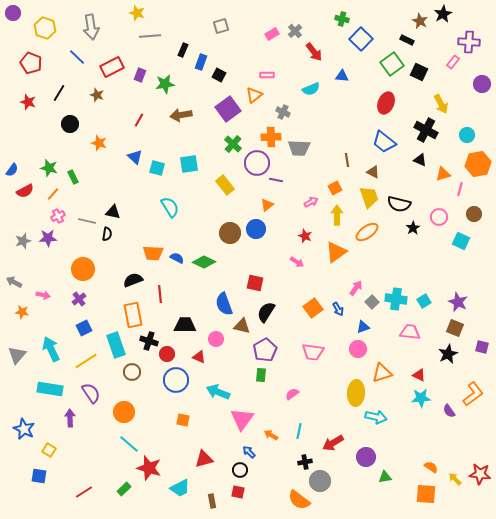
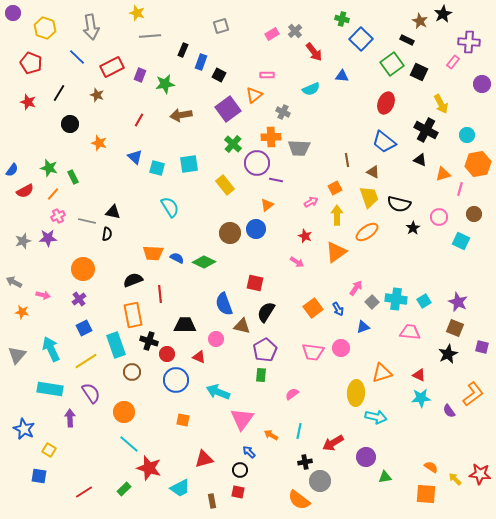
pink circle at (358, 349): moved 17 px left, 1 px up
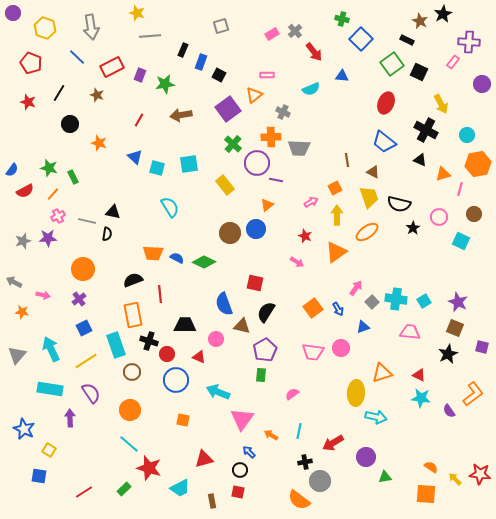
cyan star at (421, 398): rotated 12 degrees clockwise
orange circle at (124, 412): moved 6 px right, 2 px up
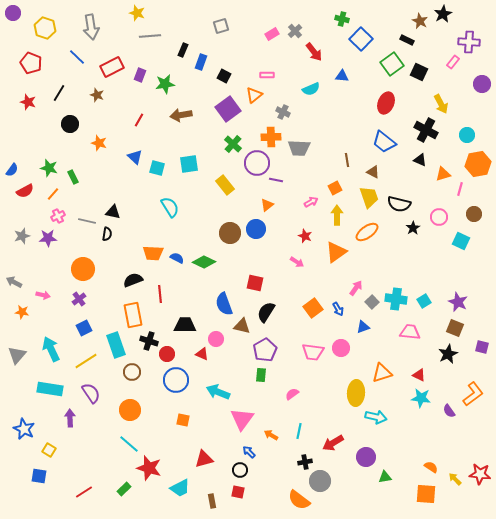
black square at (219, 75): moved 5 px right, 1 px down
gray star at (23, 241): moved 1 px left, 5 px up
red triangle at (199, 357): moved 3 px right, 3 px up
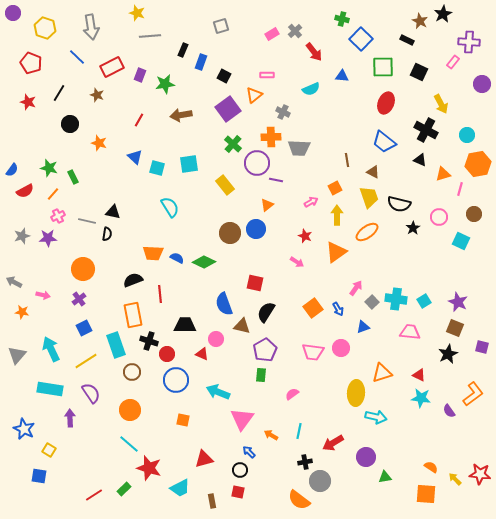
green square at (392, 64): moved 9 px left, 3 px down; rotated 35 degrees clockwise
red line at (84, 492): moved 10 px right, 3 px down
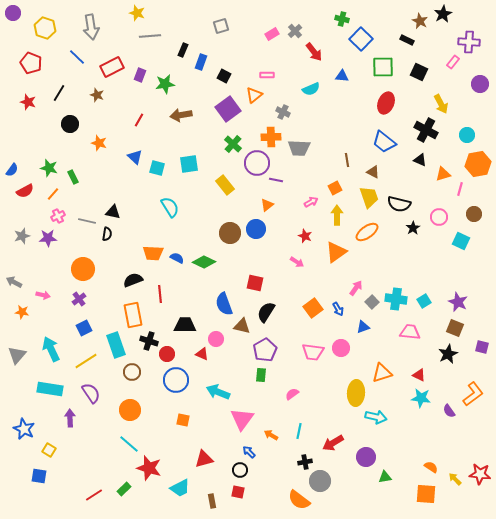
purple circle at (482, 84): moved 2 px left
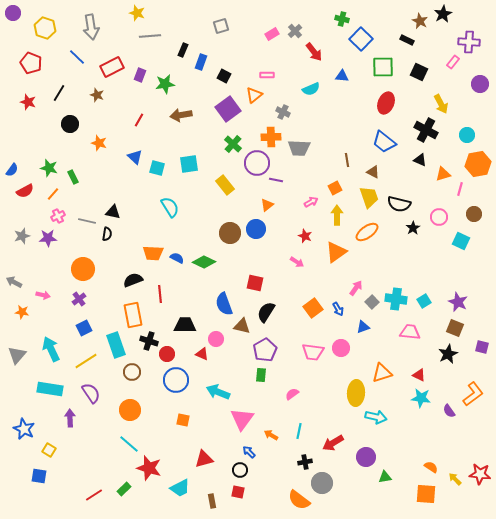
gray circle at (320, 481): moved 2 px right, 2 px down
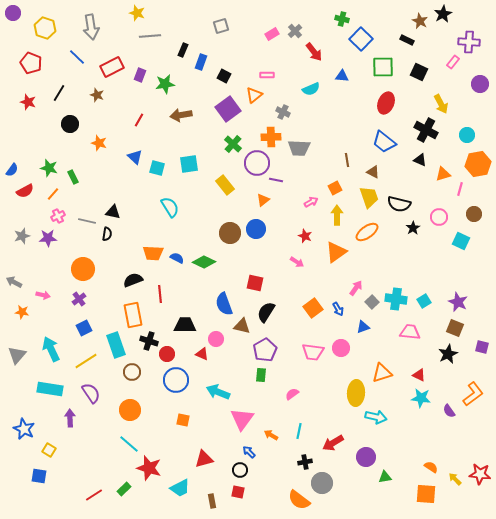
orange triangle at (267, 205): moved 4 px left, 5 px up
